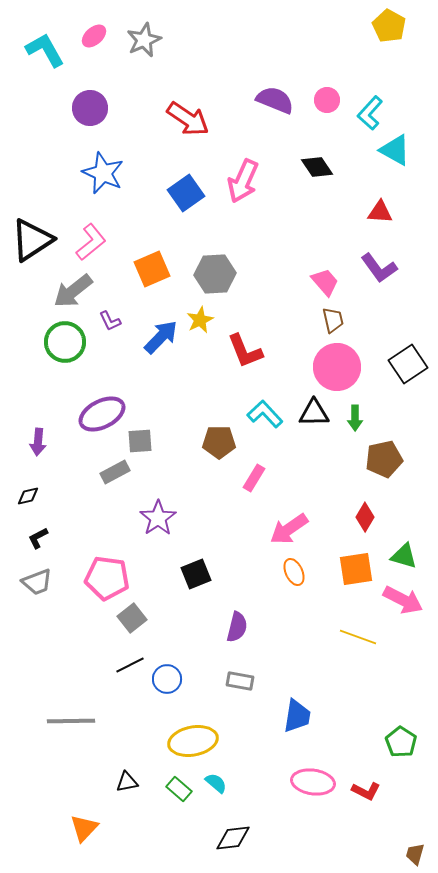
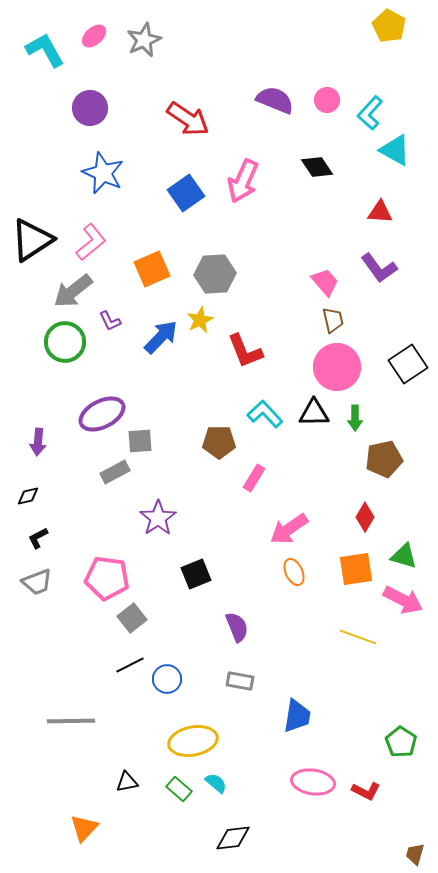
purple semicircle at (237, 627): rotated 36 degrees counterclockwise
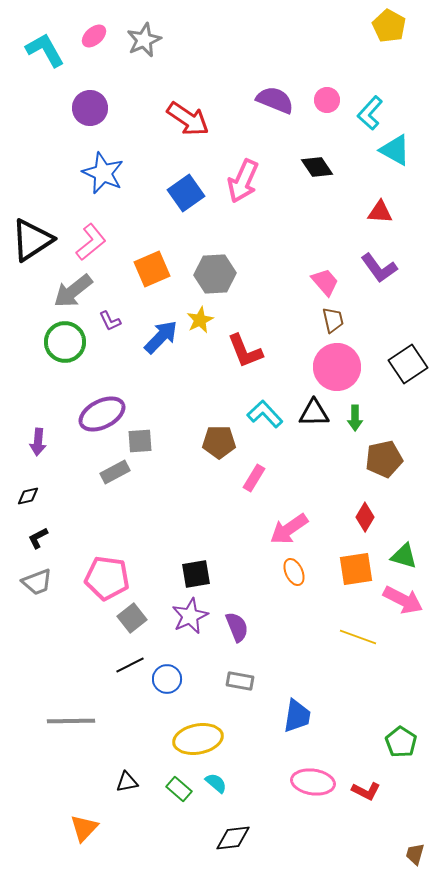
purple star at (158, 518): moved 32 px right, 98 px down; rotated 9 degrees clockwise
black square at (196, 574): rotated 12 degrees clockwise
yellow ellipse at (193, 741): moved 5 px right, 2 px up
